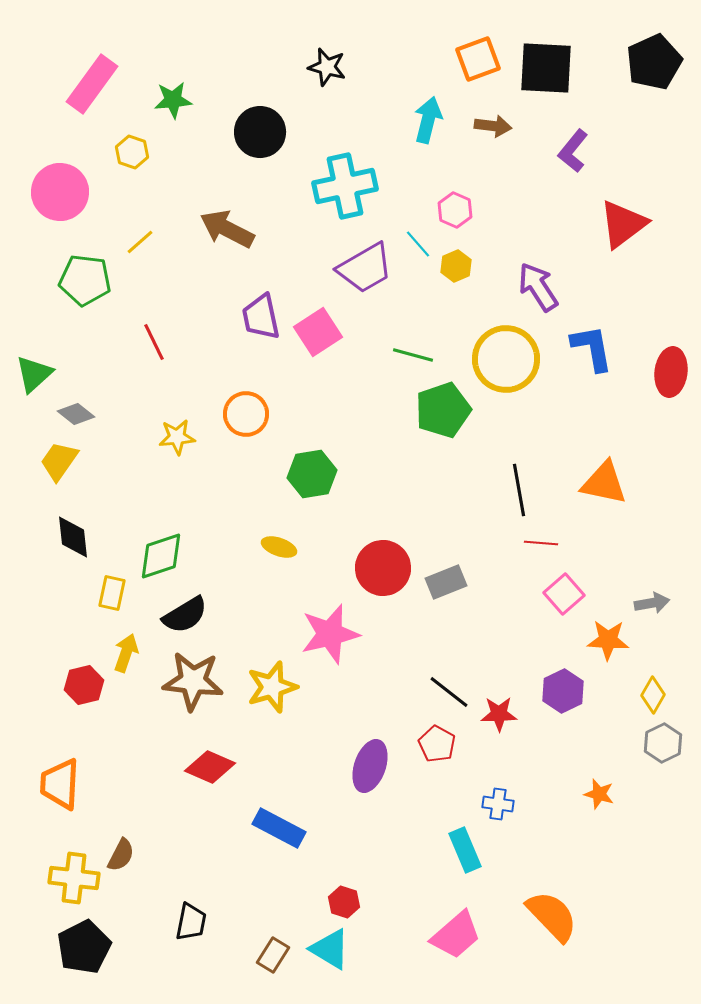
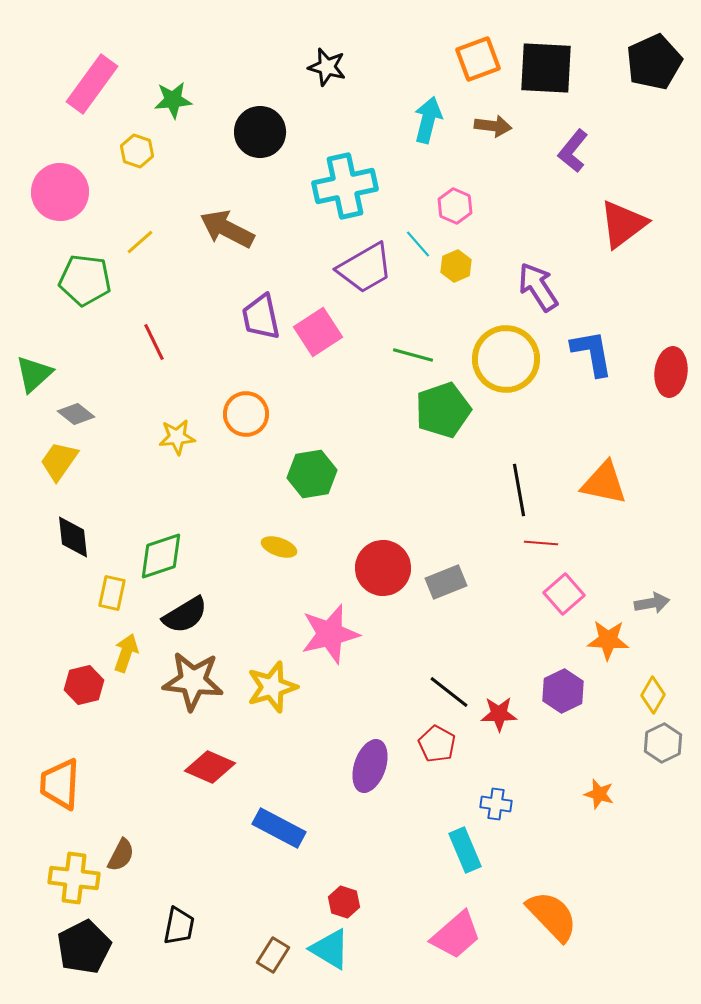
yellow hexagon at (132, 152): moved 5 px right, 1 px up
pink hexagon at (455, 210): moved 4 px up
blue L-shape at (592, 348): moved 5 px down
blue cross at (498, 804): moved 2 px left
black trapezoid at (191, 922): moved 12 px left, 4 px down
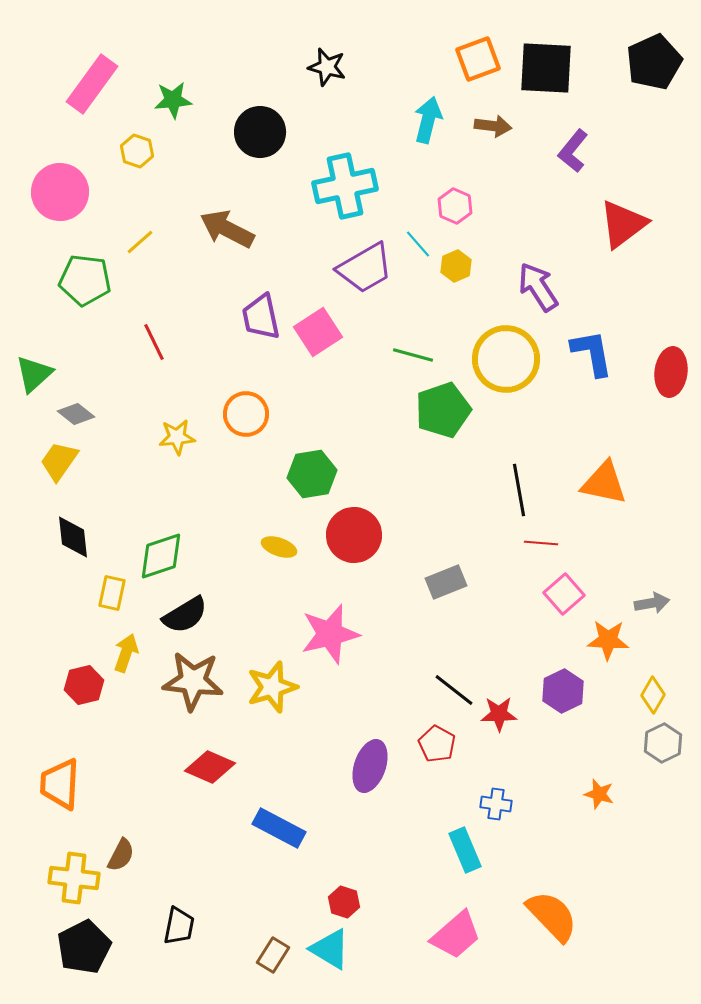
red circle at (383, 568): moved 29 px left, 33 px up
black line at (449, 692): moved 5 px right, 2 px up
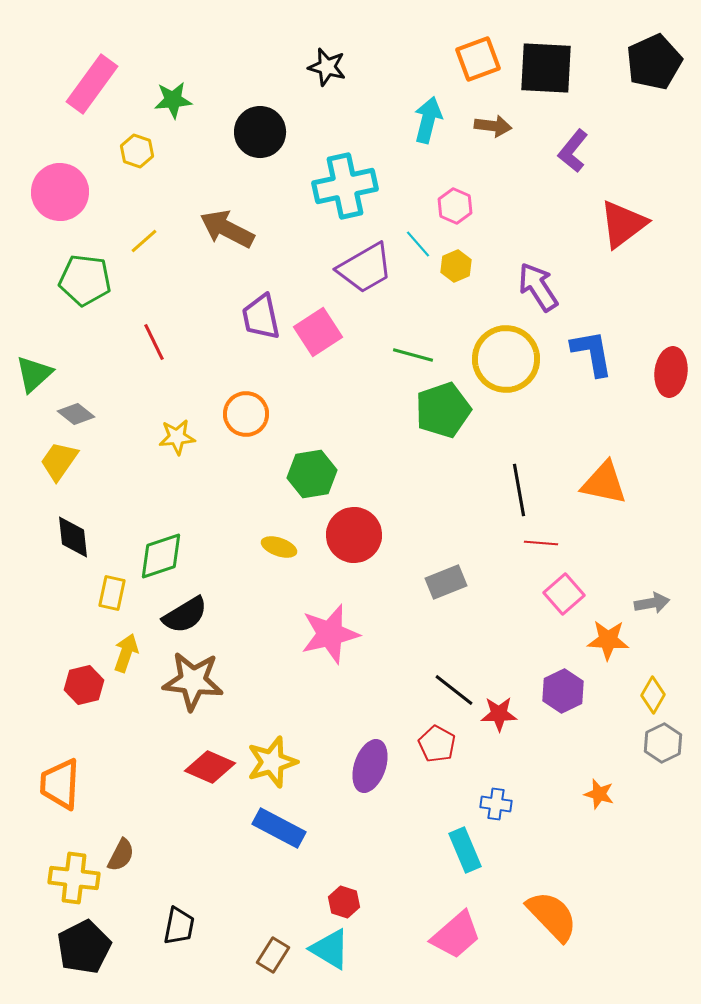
yellow line at (140, 242): moved 4 px right, 1 px up
yellow star at (272, 687): moved 75 px down
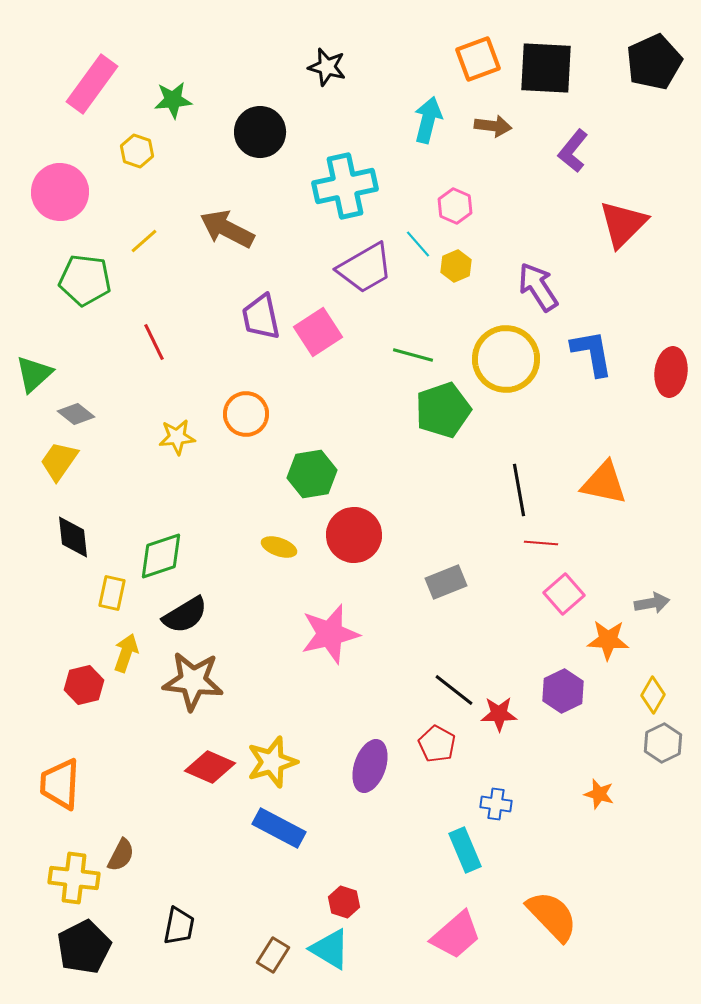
red triangle at (623, 224): rotated 8 degrees counterclockwise
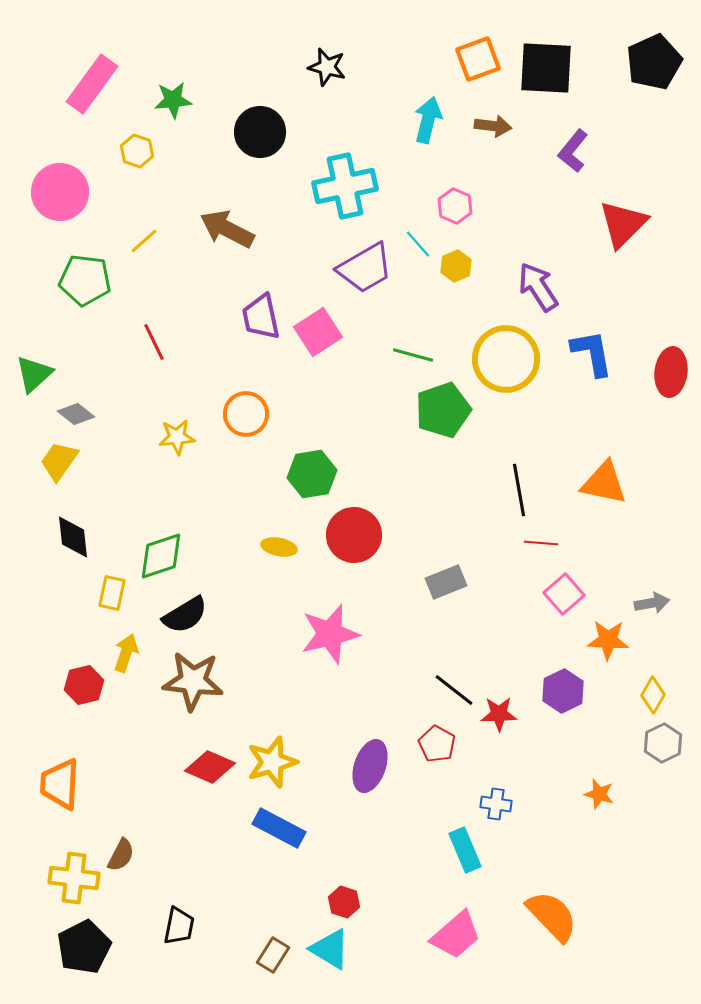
yellow ellipse at (279, 547): rotated 8 degrees counterclockwise
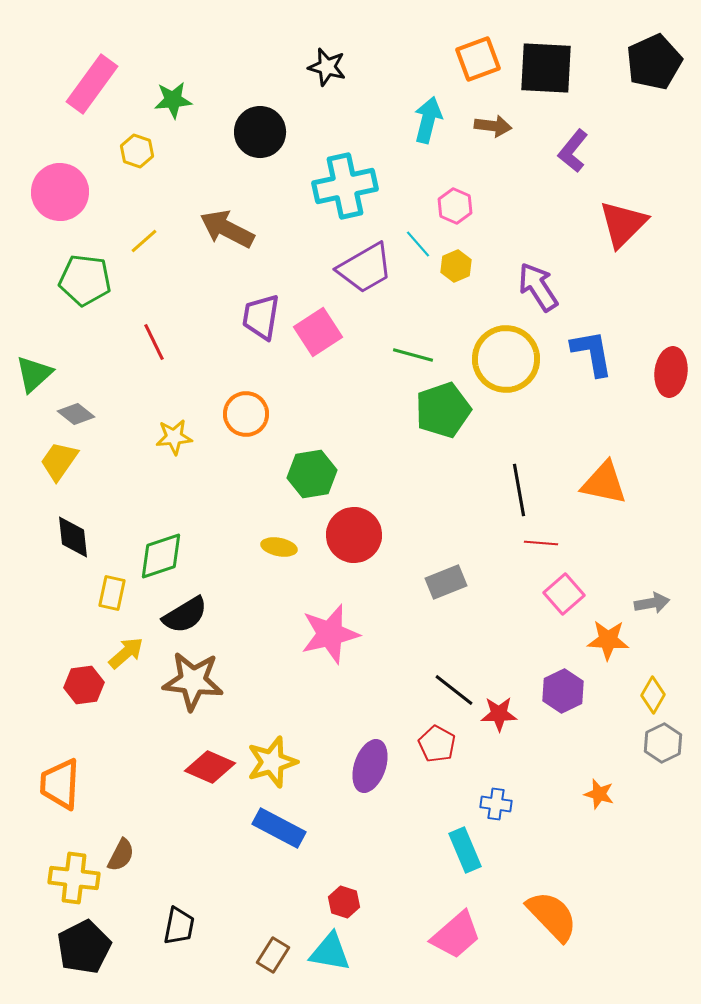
purple trapezoid at (261, 317): rotated 21 degrees clockwise
yellow star at (177, 437): moved 3 px left
yellow arrow at (126, 653): rotated 30 degrees clockwise
red hexagon at (84, 685): rotated 6 degrees clockwise
cyan triangle at (330, 949): moved 3 px down; rotated 21 degrees counterclockwise
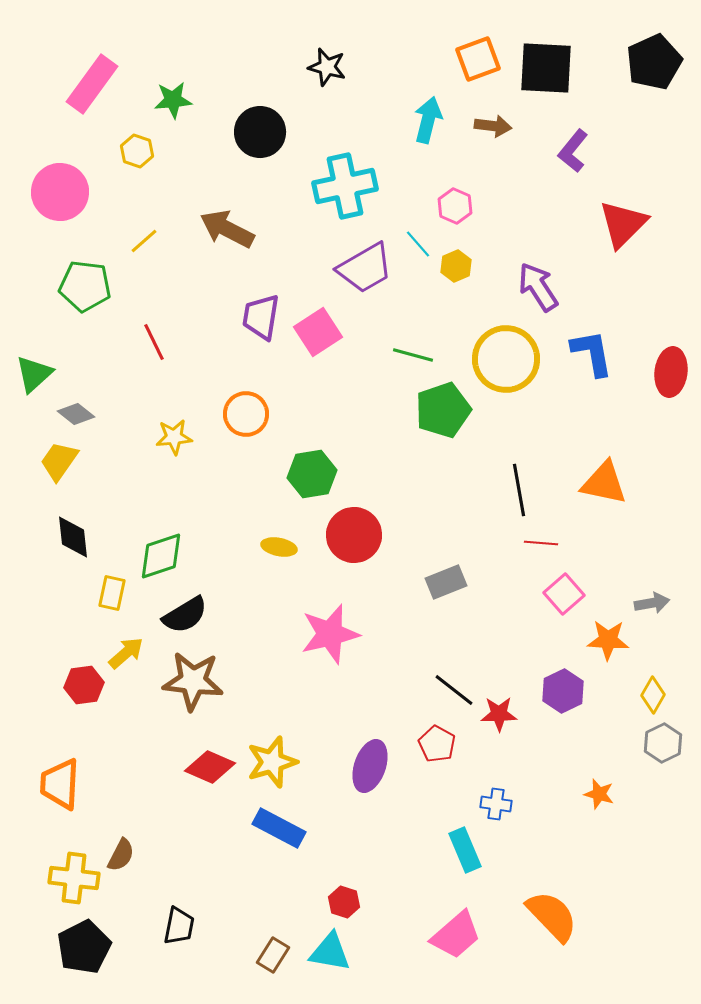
green pentagon at (85, 280): moved 6 px down
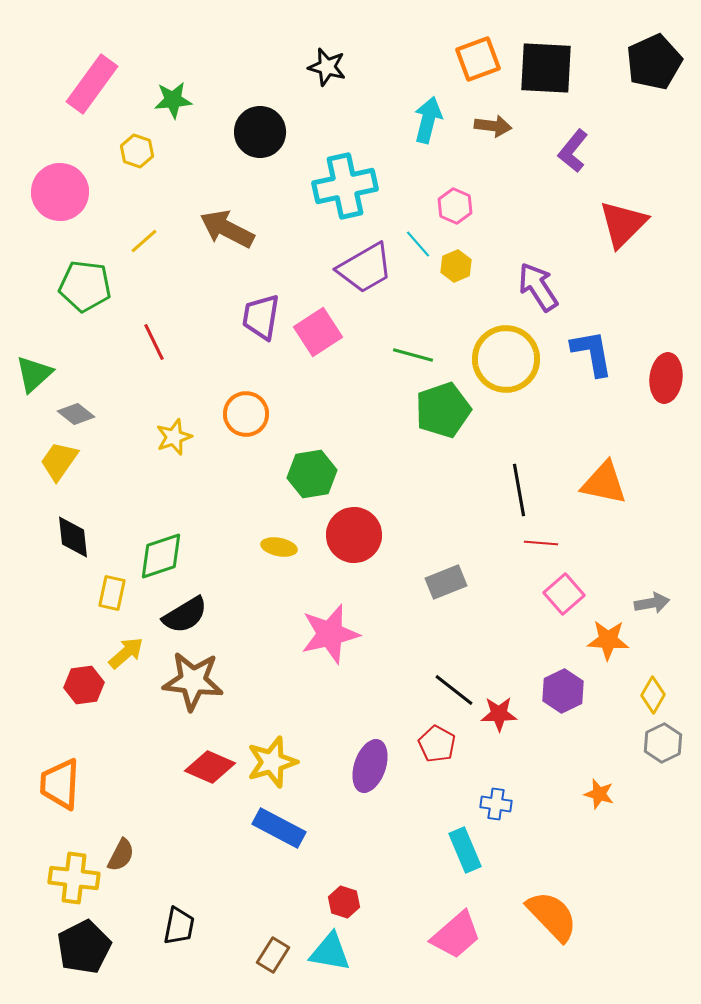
red ellipse at (671, 372): moved 5 px left, 6 px down
yellow star at (174, 437): rotated 15 degrees counterclockwise
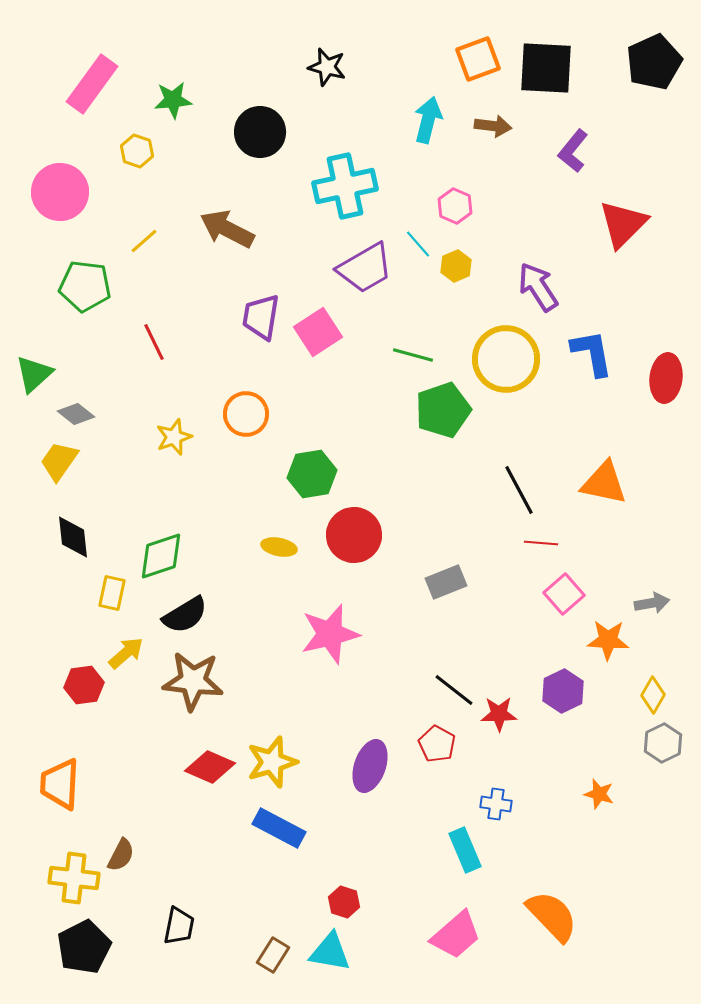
black line at (519, 490): rotated 18 degrees counterclockwise
